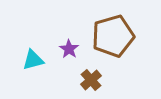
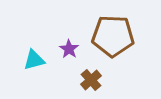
brown pentagon: rotated 18 degrees clockwise
cyan triangle: moved 1 px right
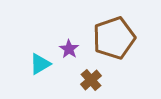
brown pentagon: moved 1 px right, 2 px down; rotated 21 degrees counterclockwise
cyan triangle: moved 6 px right, 4 px down; rotated 15 degrees counterclockwise
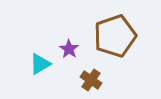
brown pentagon: moved 1 px right, 2 px up
brown cross: rotated 15 degrees counterclockwise
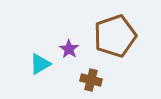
brown cross: rotated 20 degrees counterclockwise
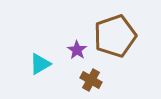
purple star: moved 8 px right, 1 px down
brown cross: rotated 15 degrees clockwise
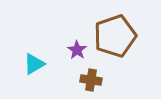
cyan triangle: moved 6 px left
brown cross: rotated 20 degrees counterclockwise
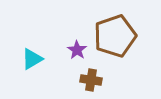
cyan triangle: moved 2 px left, 5 px up
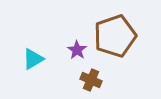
cyan triangle: moved 1 px right
brown cross: rotated 15 degrees clockwise
